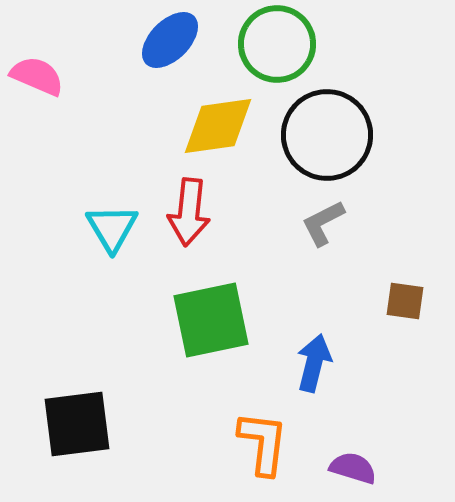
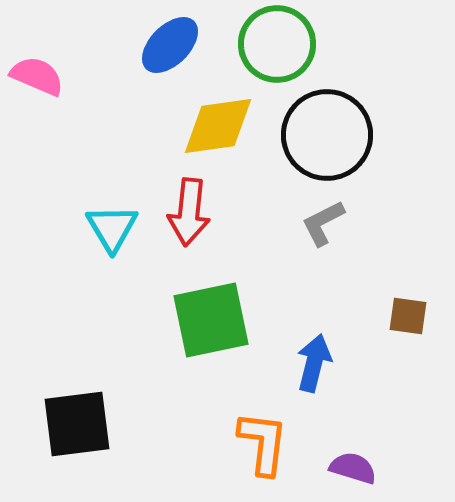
blue ellipse: moved 5 px down
brown square: moved 3 px right, 15 px down
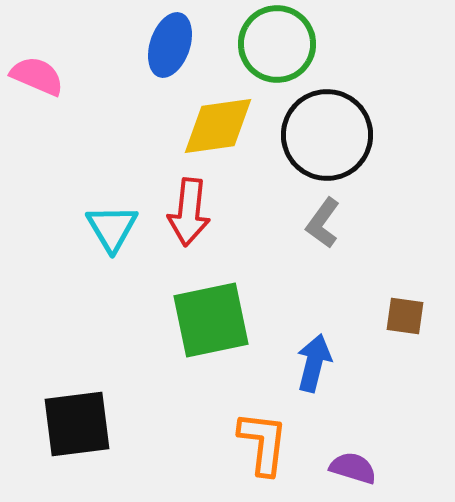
blue ellipse: rotated 26 degrees counterclockwise
gray L-shape: rotated 27 degrees counterclockwise
brown square: moved 3 px left
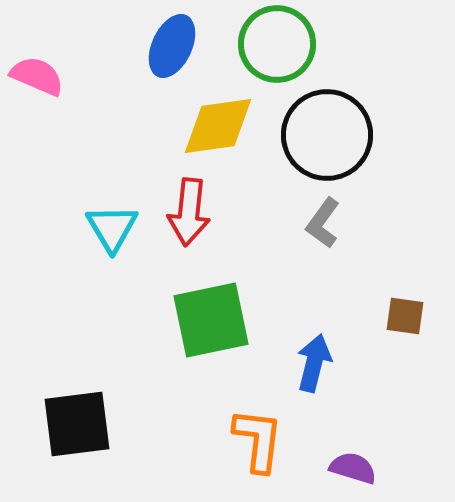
blue ellipse: moved 2 px right, 1 px down; rotated 6 degrees clockwise
orange L-shape: moved 5 px left, 3 px up
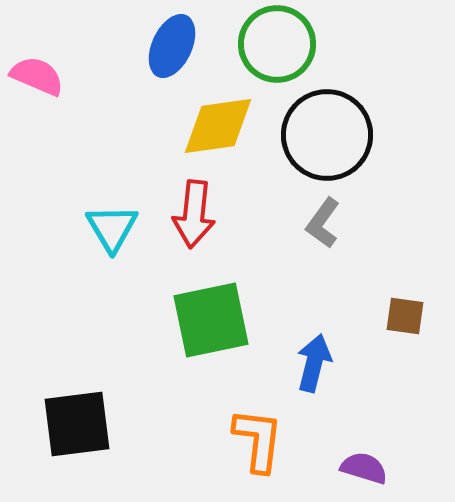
red arrow: moved 5 px right, 2 px down
purple semicircle: moved 11 px right
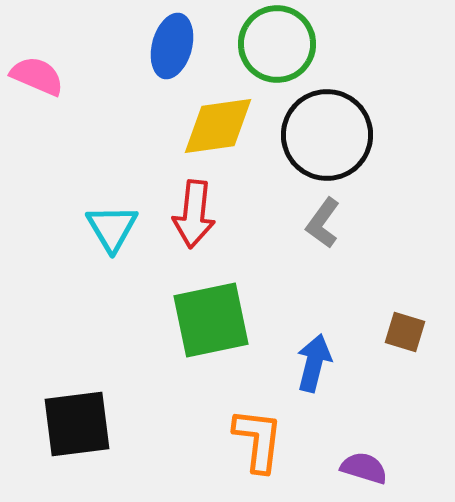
blue ellipse: rotated 10 degrees counterclockwise
brown square: moved 16 px down; rotated 9 degrees clockwise
